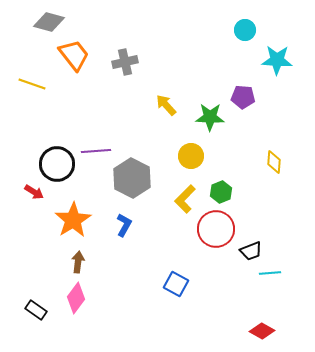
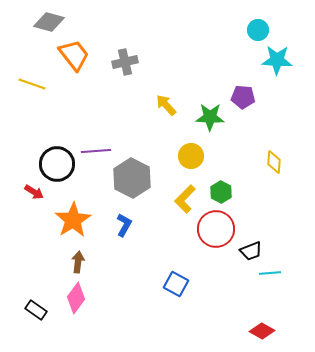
cyan circle: moved 13 px right
green hexagon: rotated 10 degrees counterclockwise
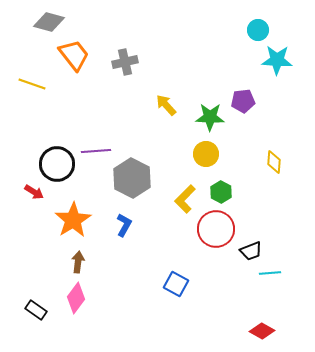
purple pentagon: moved 4 px down; rotated 10 degrees counterclockwise
yellow circle: moved 15 px right, 2 px up
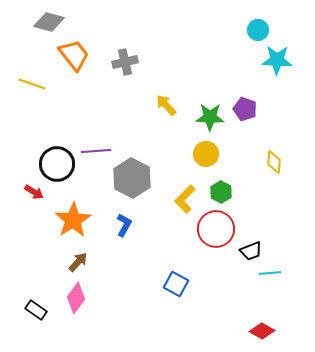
purple pentagon: moved 2 px right, 8 px down; rotated 25 degrees clockwise
brown arrow: rotated 35 degrees clockwise
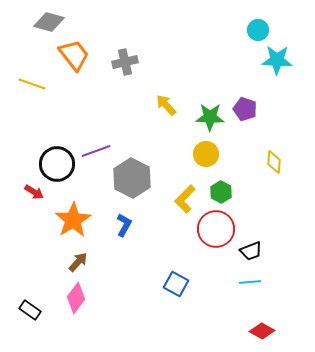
purple line: rotated 16 degrees counterclockwise
cyan line: moved 20 px left, 9 px down
black rectangle: moved 6 px left
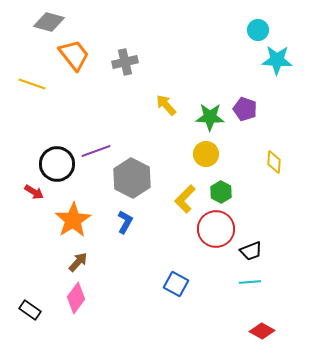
blue L-shape: moved 1 px right, 3 px up
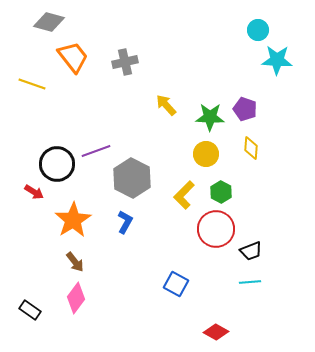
orange trapezoid: moved 1 px left, 2 px down
yellow diamond: moved 23 px left, 14 px up
yellow L-shape: moved 1 px left, 4 px up
brown arrow: moved 3 px left; rotated 100 degrees clockwise
red diamond: moved 46 px left, 1 px down
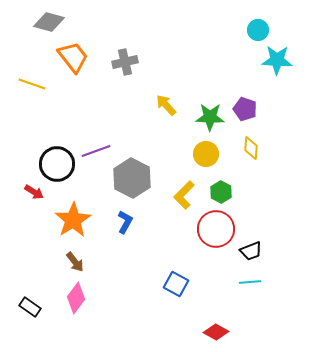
black rectangle: moved 3 px up
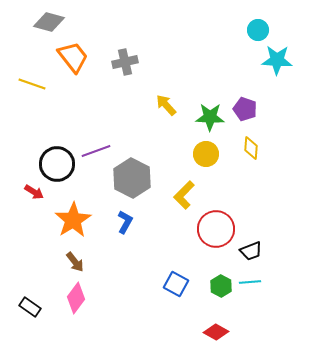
green hexagon: moved 94 px down
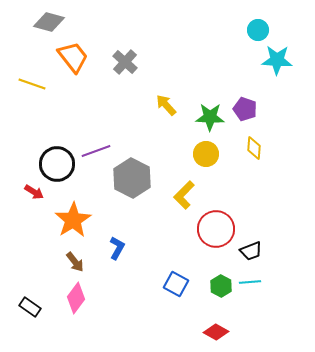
gray cross: rotated 35 degrees counterclockwise
yellow diamond: moved 3 px right
blue L-shape: moved 8 px left, 26 px down
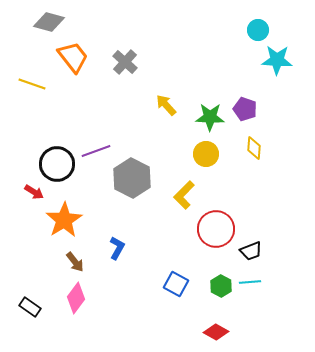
orange star: moved 9 px left
